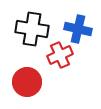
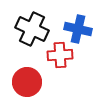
black cross: rotated 16 degrees clockwise
red cross: rotated 20 degrees clockwise
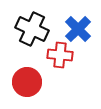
blue cross: rotated 32 degrees clockwise
red cross: rotated 10 degrees clockwise
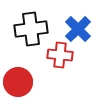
black cross: moved 1 px left; rotated 32 degrees counterclockwise
red circle: moved 9 px left
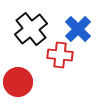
black cross: rotated 32 degrees counterclockwise
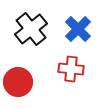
red cross: moved 11 px right, 14 px down
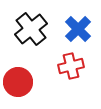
red cross: moved 3 px up; rotated 20 degrees counterclockwise
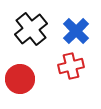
blue cross: moved 2 px left, 2 px down
red circle: moved 2 px right, 3 px up
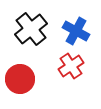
blue cross: rotated 16 degrees counterclockwise
red cross: rotated 20 degrees counterclockwise
